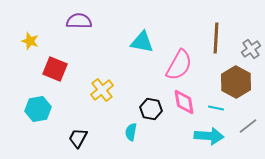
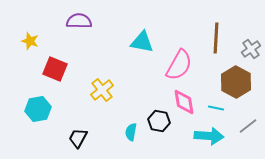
black hexagon: moved 8 px right, 12 px down
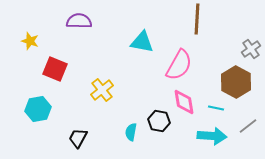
brown line: moved 19 px left, 19 px up
cyan arrow: moved 3 px right
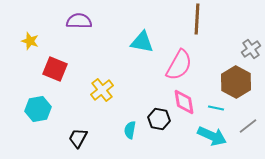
black hexagon: moved 2 px up
cyan semicircle: moved 1 px left, 2 px up
cyan arrow: rotated 20 degrees clockwise
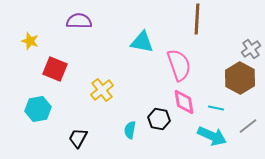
pink semicircle: rotated 48 degrees counterclockwise
brown hexagon: moved 4 px right, 4 px up
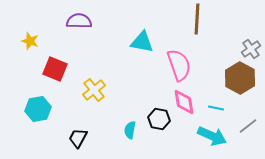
yellow cross: moved 8 px left
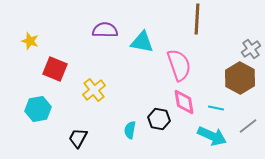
purple semicircle: moved 26 px right, 9 px down
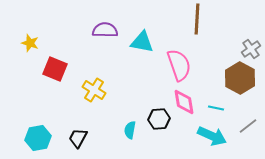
yellow star: moved 2 px down
yellow cross: rotated 20 degrees counterclockwise
cyan hexagon: moved 29 px down
black hexagon: rotated 15 degrees counterclockwise
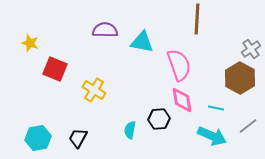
pink diamond: moved 2 px left, 2 px up
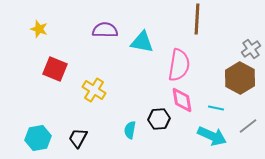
yellow star: moved 9 px right, 14 px up
pink semicircle: rotated 28 degrees clockwise
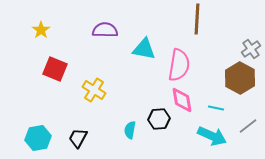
yellow star: moved 2 px right, 1 px down; rotated 18 degrees clockwise
cyan triangle: moved 2 px right, 7 px down
